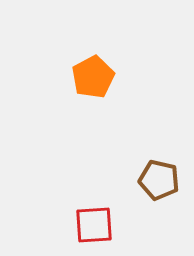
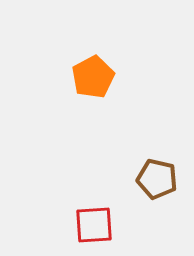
brown pentagon: moved 2 px left, 1 px up
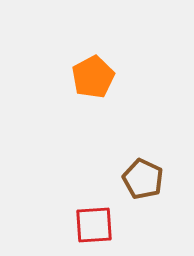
brown pentagon: moved 14 px left; rotated 12 degrees clockwise
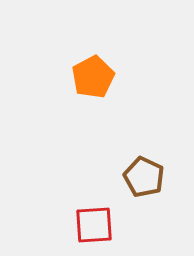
brown pentagon: moved 1 px right, 2 px up
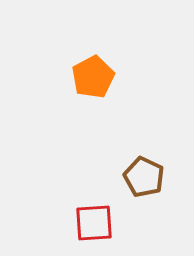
red square: moved 2 px up
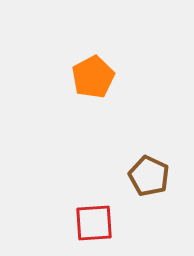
brown pentagon: moved 5 px right, 1 px up
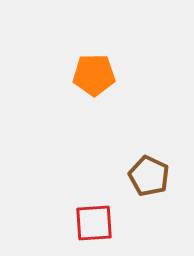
orange pentagon: moved 1 px right, 2 px up; rotated 27 degrees clockwise
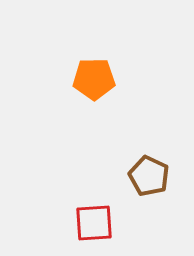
orange pentagon: moved 4 px down
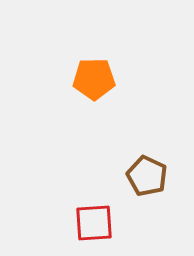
brown pentagon: moved 2 px left
